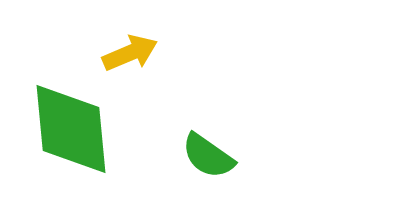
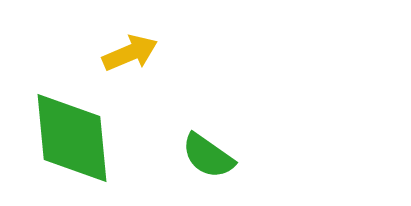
green diamond: moved 1 px right, 9 px down
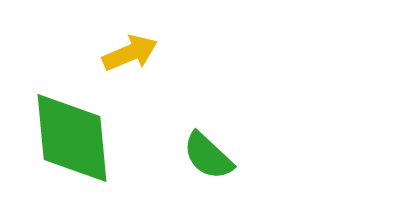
green semicircle: rotated 8 degrees clockwise
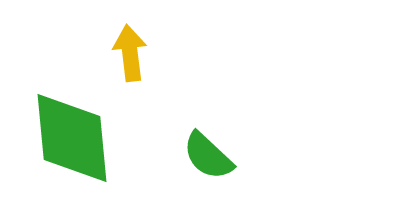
yellow arrow: rotated 74 degrees counterclockwise
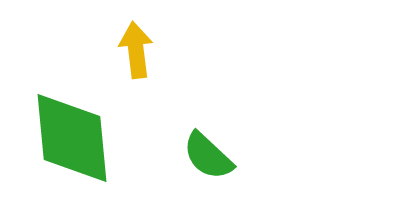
yellow arrow: moved 6 px right, 3 px up
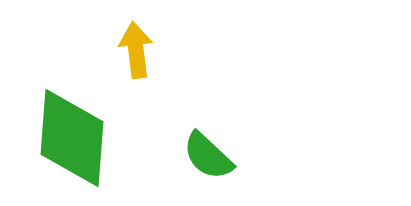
green diamond: rotated 10 degrees clockwise
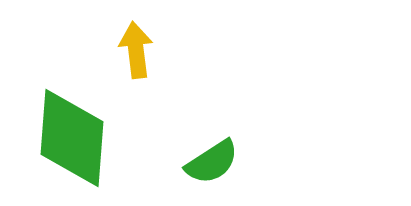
green semicircle: moved 4 px right, 6 px down; rotated 76 degrees counterclockwise
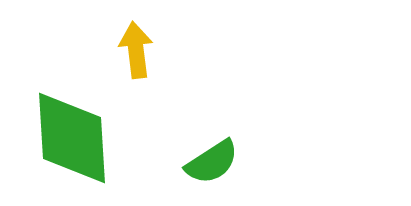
green diamond: rotated 8 degrees counterclockwise
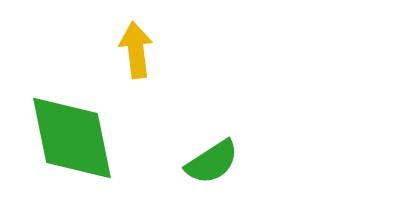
green diamond: rotated 8 degrees counterclockwise
